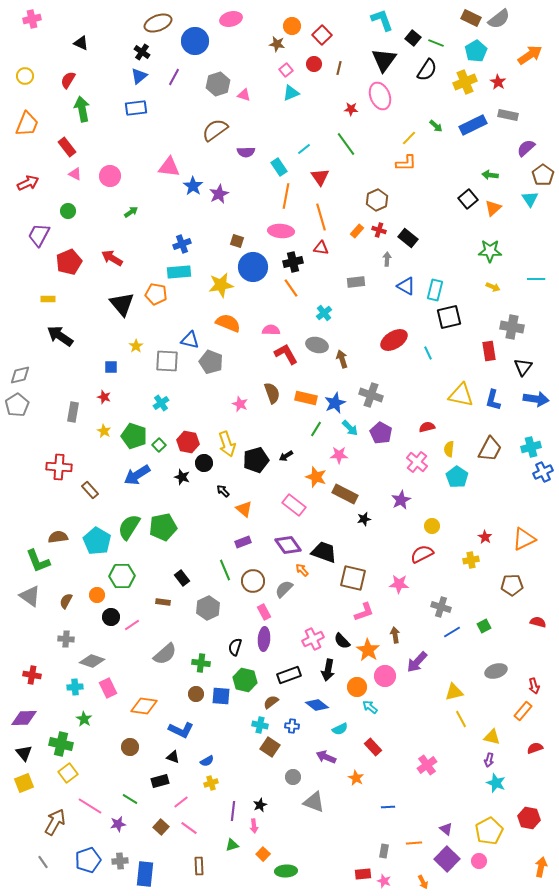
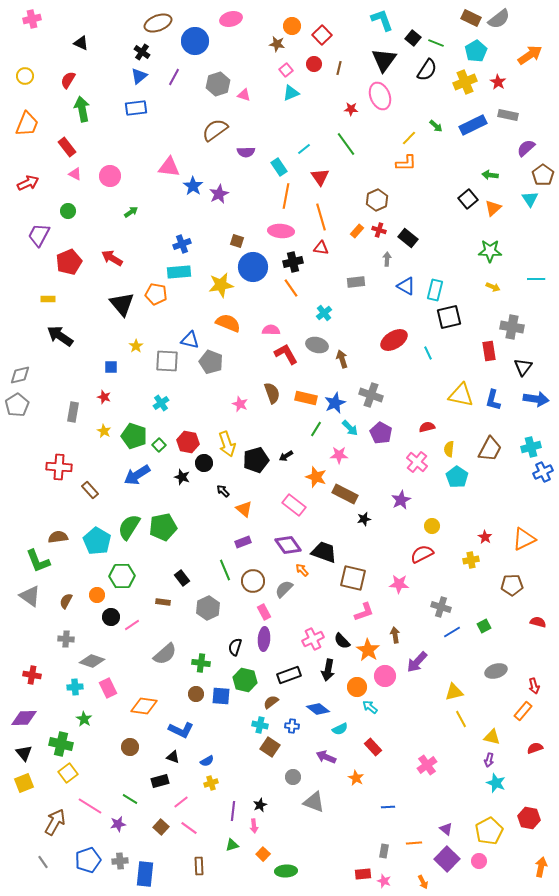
blue diamond at (317, 705): moved 1 px right, 4 px down
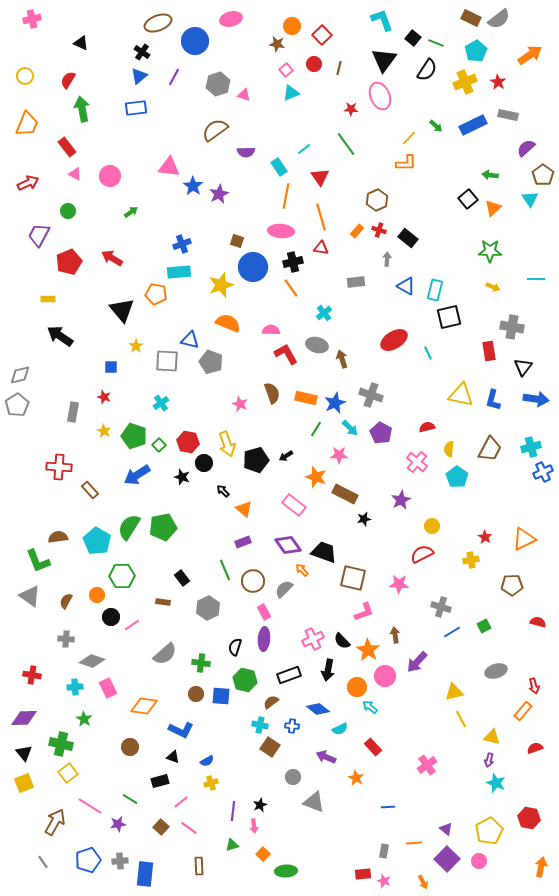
yellow star at (221, 285): rotated 10 degrees counterclockwise
black triangle at (122, 304): moved 6 px down
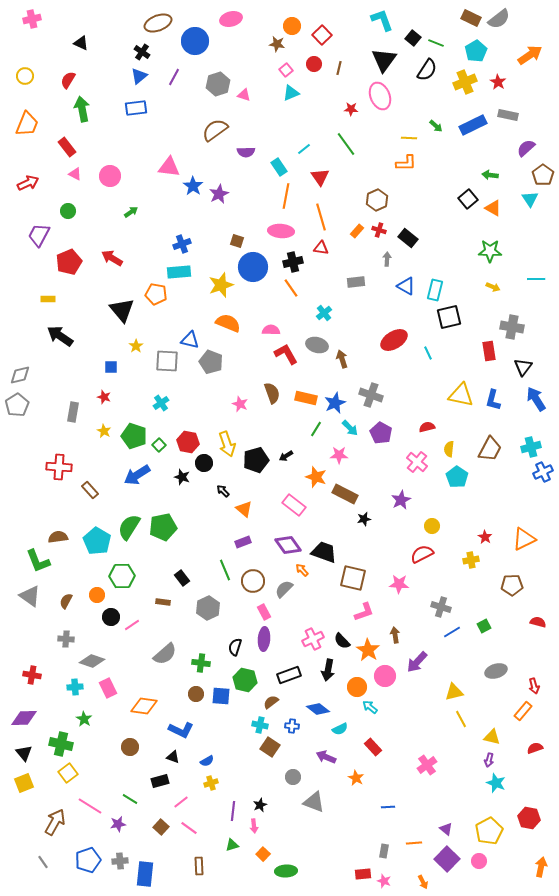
yellow line at (409, 138): rotated 49 degrees clockwise
orange triangle at (493, 208): rotated 48 degrees counterclockwise
blue arrow at (536, 399): rotated 130 degrees counterclockwise
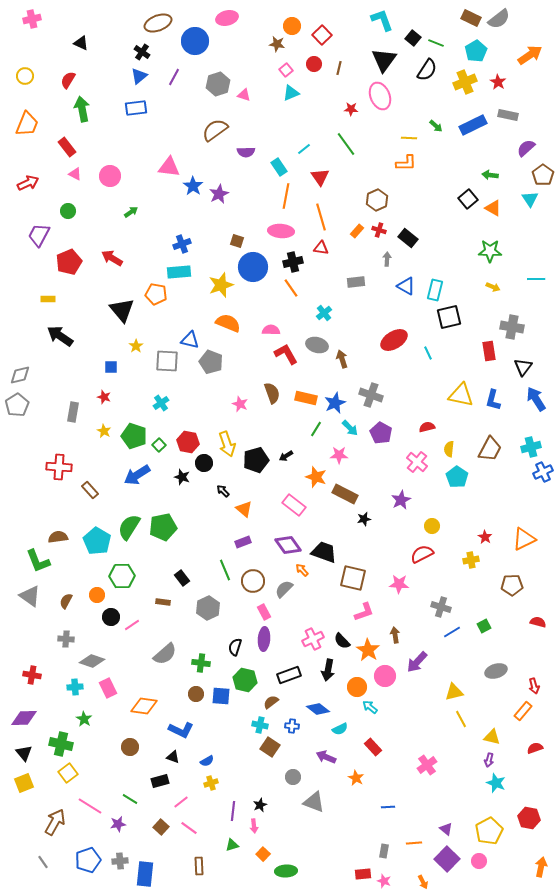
pink ellipse at (231, 19): moved 4 px left, 1 px up
